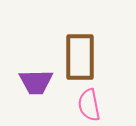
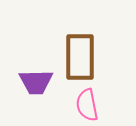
pink semicircle: moved 2 px left
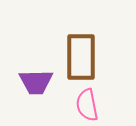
brown rectangle: moved 1 px right
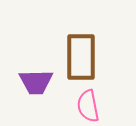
pink semicircle: moved 1 px right, 1 px down
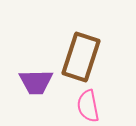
brown rectangle: rotated 18 degrees clockwise
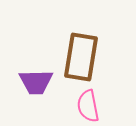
brown rectangle: rotated 9 degrees counterclockwise
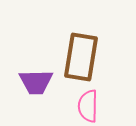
pink semicircle: rotated 12 degrees clockwise
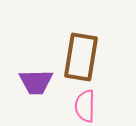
pink semicircle: moved 3 px left
